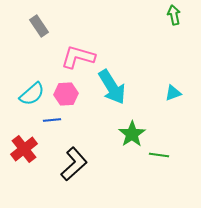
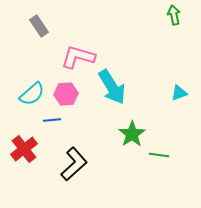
cyan triangle: moved 6 px right
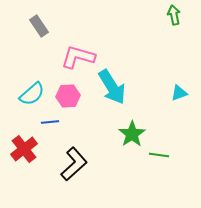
pink hexagon: moved 2 px right, 2 px down
blue line: moved 2 px left, 2 px down
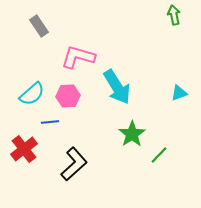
cyan arrow: moved 5 px right
green line: rotated 54 degrees counterclockwise
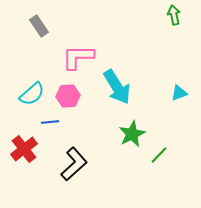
pink L-shape: rotated 16 degrees counterclockwise
green star: rotated 8 degrees clockwise
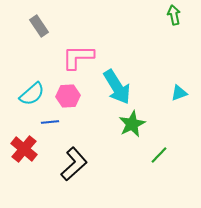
green star: moved 10 px up
red cross: rotated 12 degrees counterclockwise
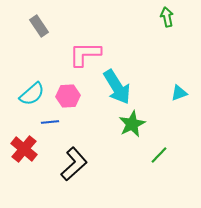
green arrow: moved 7 px left, 2 px down
pink L-shape: moved 7 px right, 3 px up
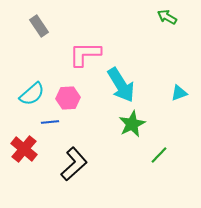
green arrow: rotated 48 degrees counterclockwise
cyan arrow: moved 4 px right, 2 px up
pink hexagon: moved 2 px down
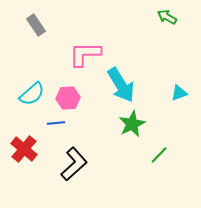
gray rectangle: moved 3 px left, 1 px up
blue line: moved 6 px right, 1 px down
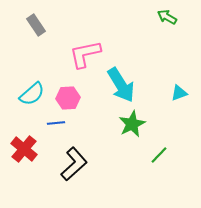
pink L-shape: rotated 12 degrees counterclockwise
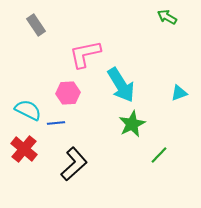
cyan semicircle: moved 4 px left, 16 px down; rotated 112 degrees counterclockwise
pink hexagon: moved 5 px up
